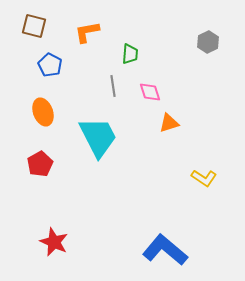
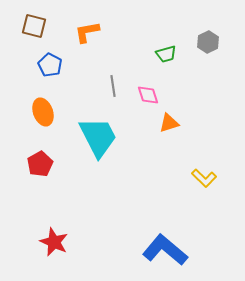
green trapezoid: moved 36 px right; rotated 70 degrees clockwise
pink diamond: moved 2 px left, 3 px down
yellow L-shape: rotated 10 degrees clockwise
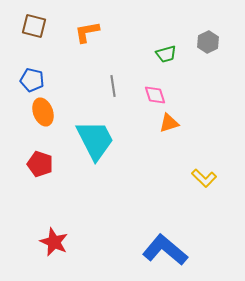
blue pentagon: moved 18 px left, 15 px down; rotated 15 degrees counterclockwise
pink diamond: moved 7 px right
cyan trapezoid: moved 3 px left, 3 px down
red pentagon: rotated 25 degrees counterclockwise
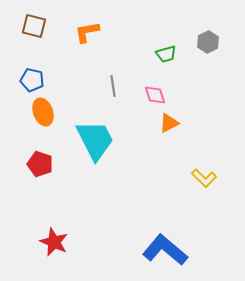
orange triangle: rotated 10 degrees counterclockwise
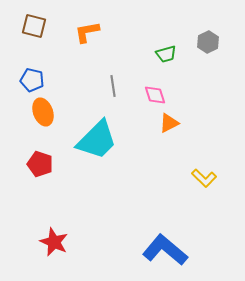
cyan trapezoid: moved 2 px right; rotated 72 degrees clockwise
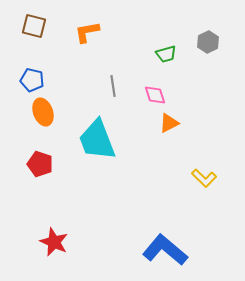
cyan trapezoid: rotated 114 degrees clockwise
